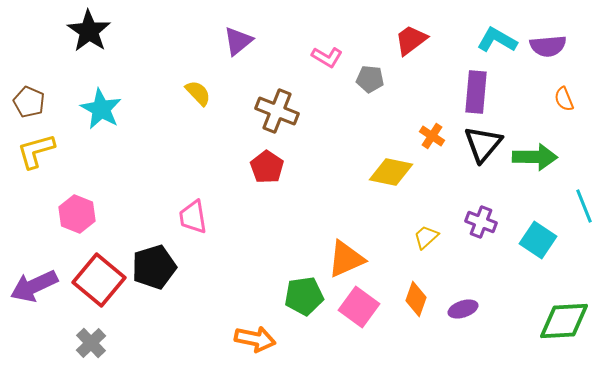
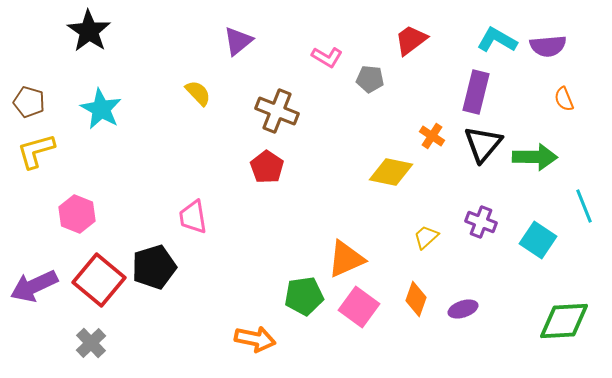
purple rectangle: rotated 9 degrees clockwise
brown pentagon: rotated 8 degrees counterclockwise
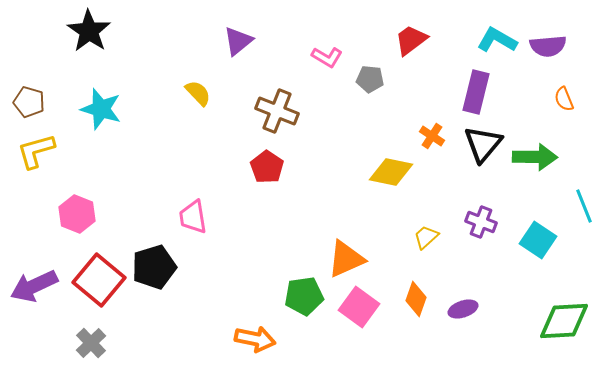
cyan star: rotated 12 degrees counterclockwise
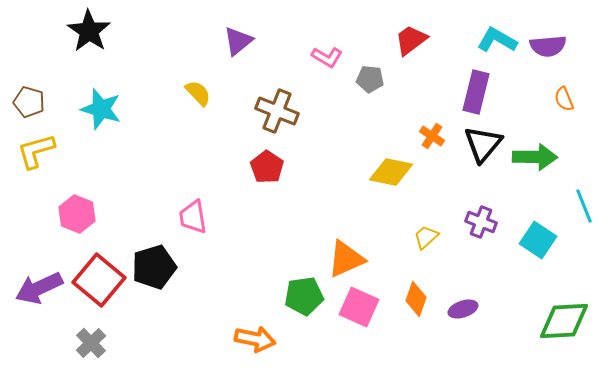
purple arrow: moved 5 px right, 2 px down
pink square: rotated 12 degrees counterclockwise
